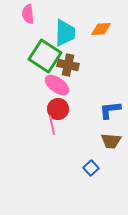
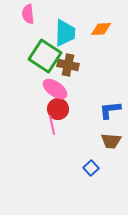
pink ellipse: moved 2 px left, 4 px down
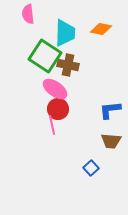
orange diamond: rotated 15 degrees clockwise
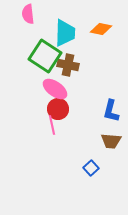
blue L-shape: moved 1 px right, 1 px down; rotated 70 degrees counterclockwise
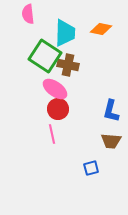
pink line: moved 9 px down
blue square: rotated 28 degrees clockwise
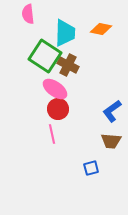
brown cross: rotated 15 degrees clockwise
blue L-shape: moved 1 px right; rotated 40 degrees clockwise
